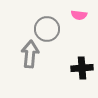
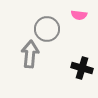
black cross: rotated 20 degrees clockwise
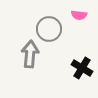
gray circle: moved 2 px right
black cross: rotated 15 degrees clockwise
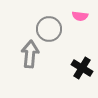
pink semicircle: moved 1 px right, 1 px down
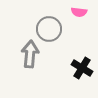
pink semicircle: moved 1 px left, 4 px up
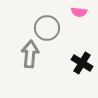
gray circle: moved 2 px left, 1 px up
black cross: moved 5 px up
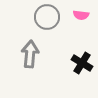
pink semicircle: moved 2 px right, 3 px down
gray circle: moved 11 px up
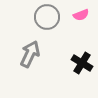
pink semicircle: rotated 28 degrees counterclockwise
gray arrow: rotated 20 degrees clockwise
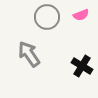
gray arrow: moved 1 px left; rotated 60 degrees counterclockwise
black cross: moved 3 px down
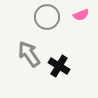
black cross: moved 23 px left
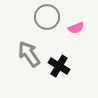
pink semicircle: moved 5 px left, 13 px down
